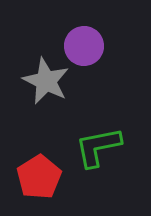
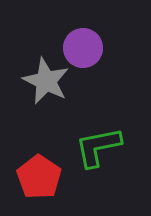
purple circle: moved 1 px left, 2 px down
red pentagon: rotated 6 degrees counterclockwise
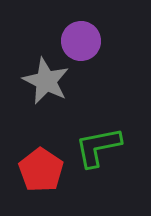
purple circle: moved 2 px left, 7 px up
red pentagon: moved 2 px right, 7 px up
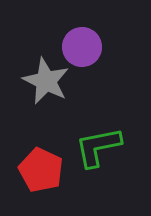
purple circle: moved 1 px right, 6 px down
red pentagon: rotated 9 degrees counterclockwise
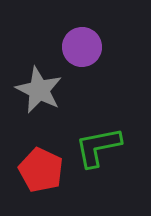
gray star: moved 7 px left, 9 px down
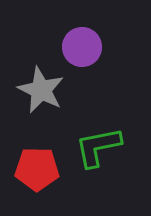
gray star: moved 2 px right
red pentagon: moved 4 px left, 1 px up; rotated 24 degrees counterclockwise
